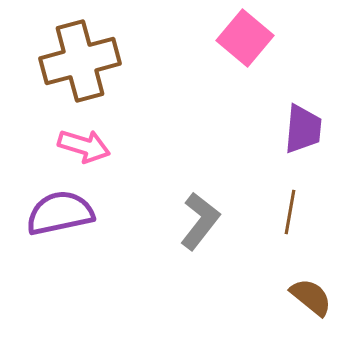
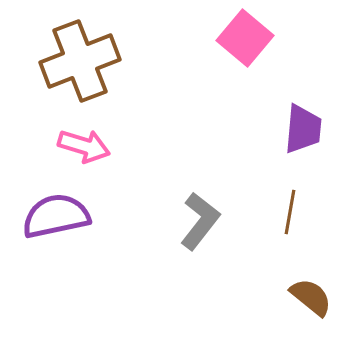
brown cross: rotated 6 degrees counterclockwise
purple semicircle: moved 4 px left, 3 px down
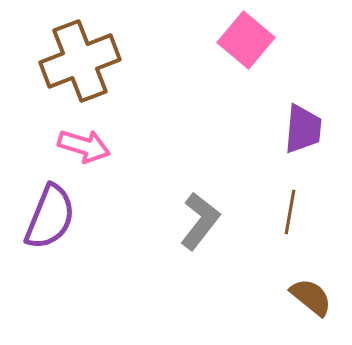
pink square: moved 1 px right, 2 px down
purple semicircle: moved 6 px left, 1 px down; rotated 124 degrees clockwise
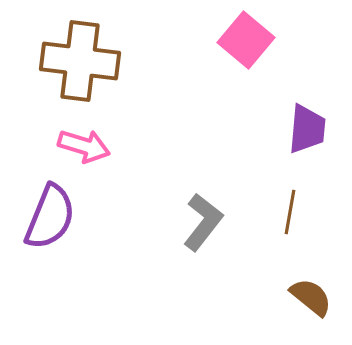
brown cross: rotated 28 degrees clockwise
purple trapezoid: moved 4 px right
gray L-shape: moved 3 px right, 1 px down
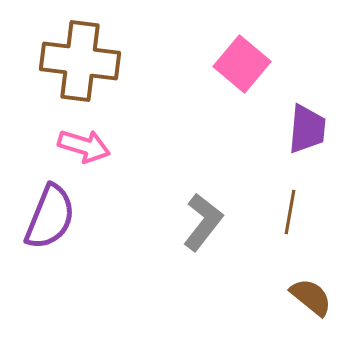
pink square: moved 4 px left, 24 px down
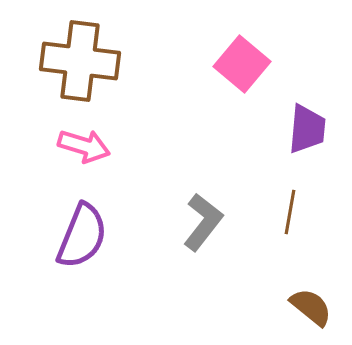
purple semicircle: moved 32 px right, 19 px down
brown semicircle: moved 10 px down
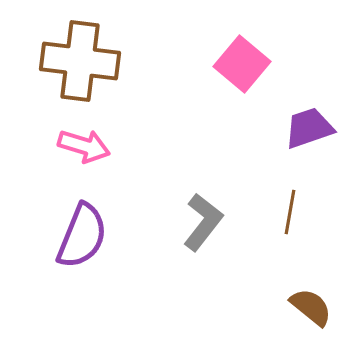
purple trapezoid: moved 2 px right, 1 px up; rotated 114 degrees counterclockwise
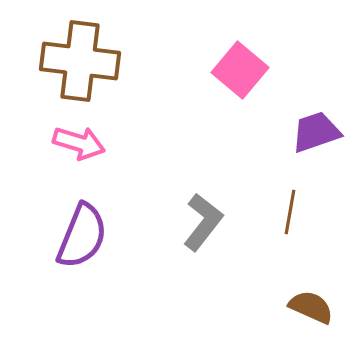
pink square: moved 2 px left, 6 px down
purple trapezoid: moved 7 px right, 4 px down
pink arrow: moved 5 px left, 3 px up
brown semicircle: rotated 15 degrees counterclockwise
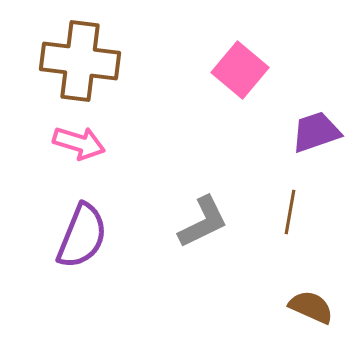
gray L-shape: rotated 26 degrees clockwise
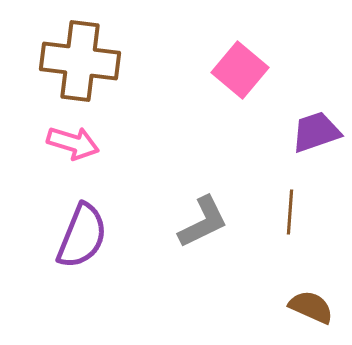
pink arrow: moved 6 px left
brown line: rotated 6 degrees counterclockwise
